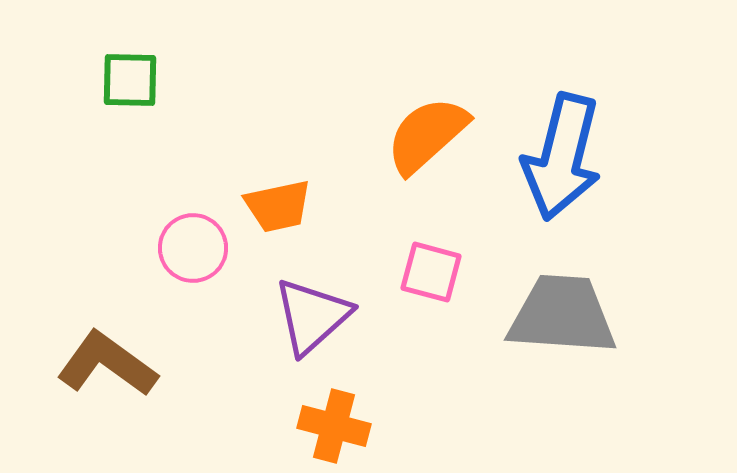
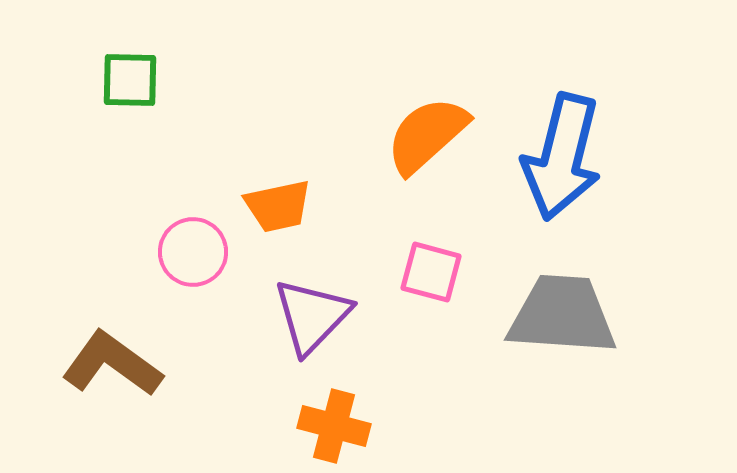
pink circle: moved 4 px down
purple triangle: rotated 4 degrees counterclockwise
brown L-shape: moved 5 px right
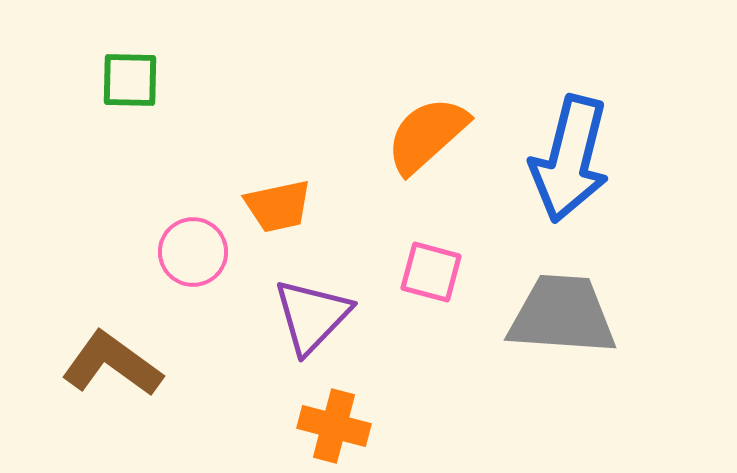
blue arrow: moved 8 px right, 2 px down
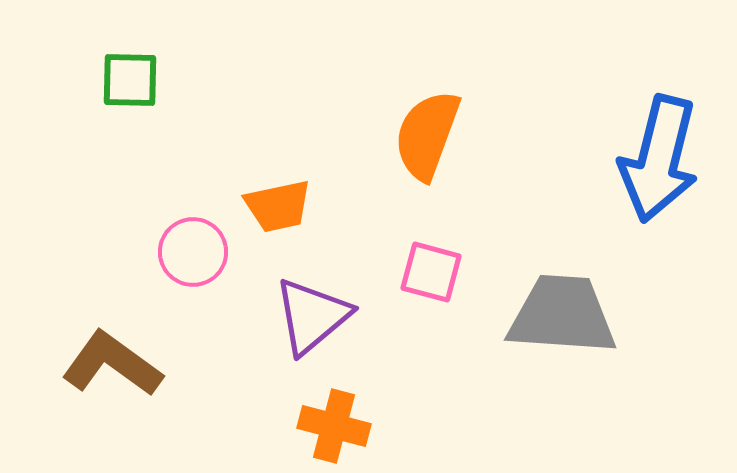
orange semicircle: rotated 28 degrees counterclockwise
blue arrow: moved 89 px right
purple triangle: rotated 6 degrees clockwise
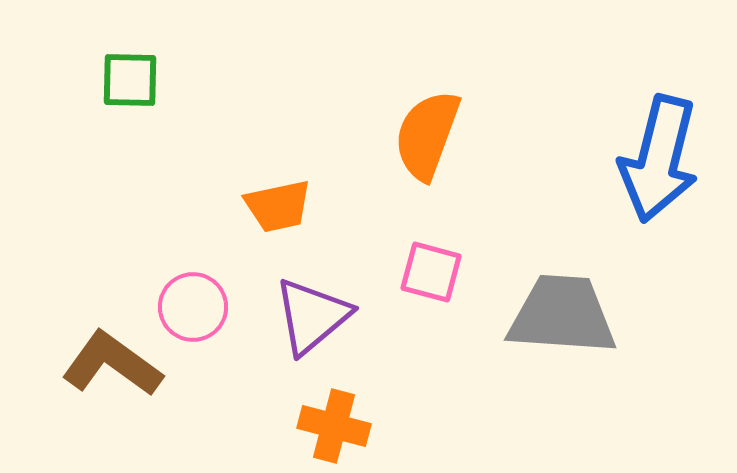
pink circle: moved 55 px down
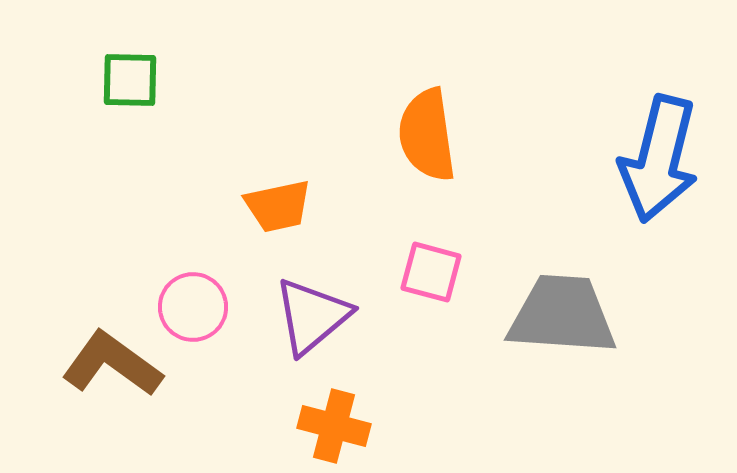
orange semicircle: rotated 28 degrees counterclockwise
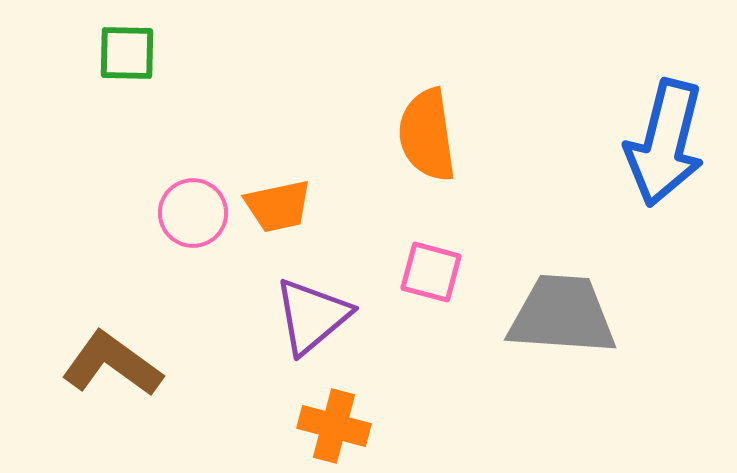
green square: moved 3 px left, 27 px up
blue arrow: moved 6 px right, 16 px up
pink circle: moved 94 px up
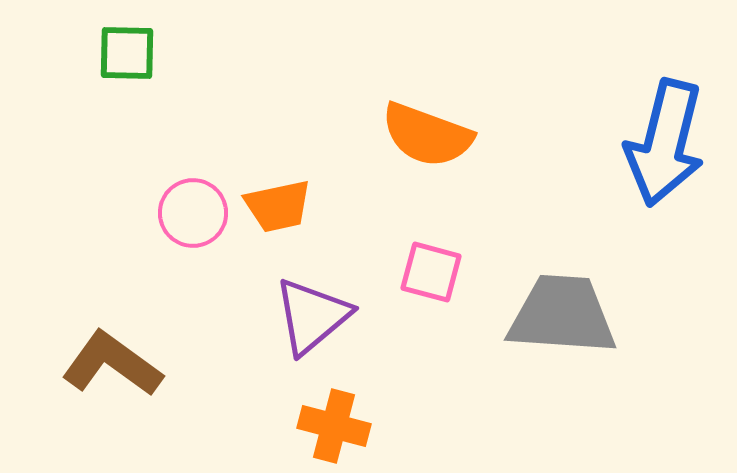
orange semicircle: rotated 62 degrees counterclockwise
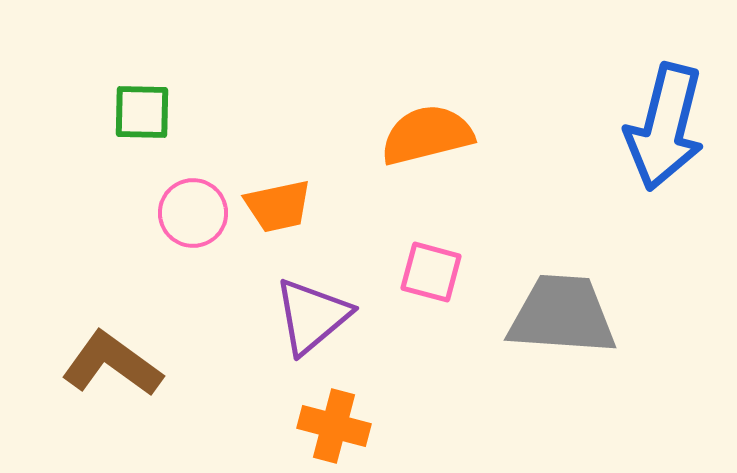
green square: moved 15 px right, 59 px down
orange semicircle: rotated 146 degrees clockwise
blue arrow: moved 16 px up
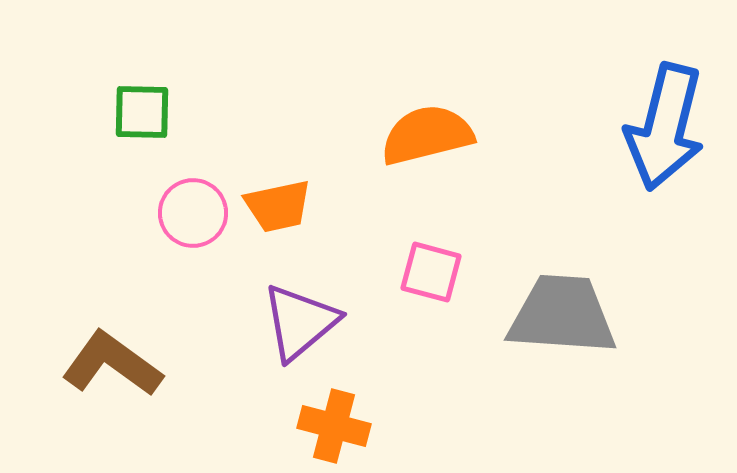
purple triangle: moved 12 px left, 6 px down
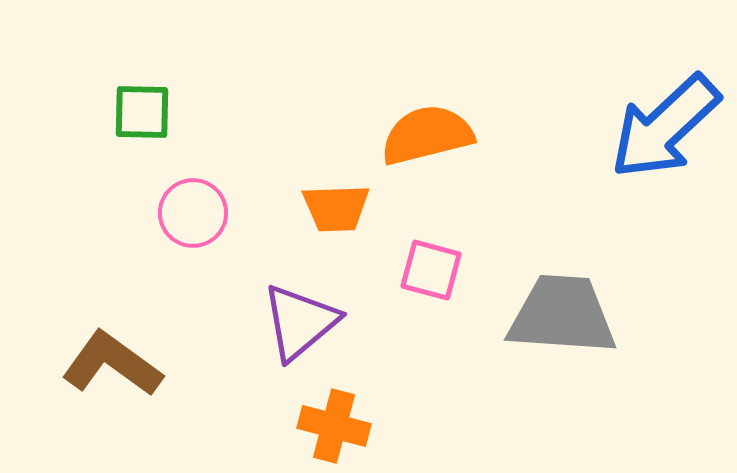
blue arrow: rotated 33 degrees clockwise
orange trapezoid: moved 58 px right, 2 px down; rotated 10 degrees clockwise
pink square: moved 2 px up
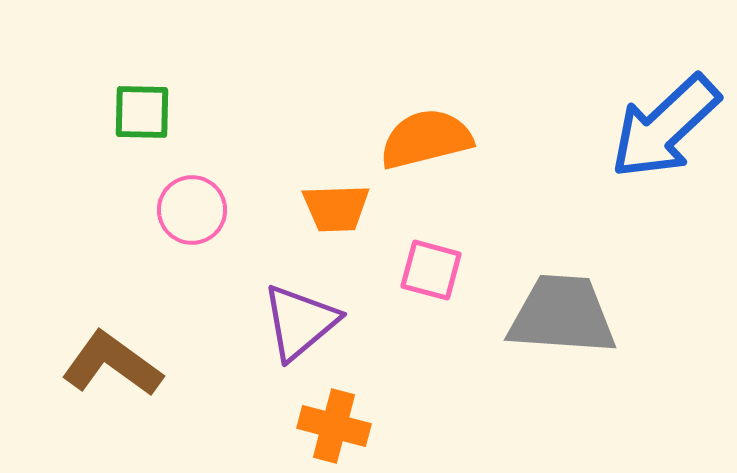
orange semicircle: moved 1 px left, 4 px down
pink circle: moved 1 px left, 3 px up
